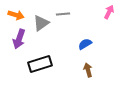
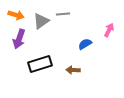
pink arrow: moved 18 px down
gray triangle: moved 2 px up
brown arrow: moved 15 px left; rotated 72 degrees counterclockwise
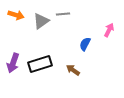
purple arrow: moved 6 px left, 24 px down
blue semicircle: rotated 32 degrees counterclockwise
brown arrow: rotated 32 degrees clockwise
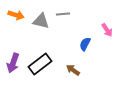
gray triangle: rotated 48 degrees clockwise
pink arrow: moved 2 px left; rotated 120 degrees clockwise
black rectangle: rotated 20 degrees counterclockwise
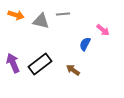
pink arrow: moved 4 px left; rotated 16 degrees counterclockwise
purple arrow: rotated 138 degrees clockwise
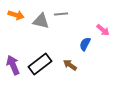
gray line: moved 2 px left
purple arrow: moved 2 px down
brown arrow: moved 3 px left, 5 px up
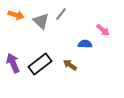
gray line: rotated 48 degrees counterclockwise
gray triangle: rotated 30 degrees clockwise
blue semicircle: rotated 64 degrees clockwise
purple arrow: moved 2 px up
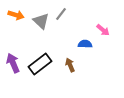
brown arrow: rotated 32 degrees clockwise
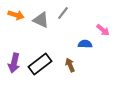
gray line: moved 2 px right, 1 px up
gray triangle: moved 1 px up; rotated 18 degrees counterclockwise
purple arrow: moved 1 px right; rotated 144 degrees counterclockwise
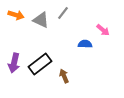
brown arrow: moved 6 px left, 11 px down
